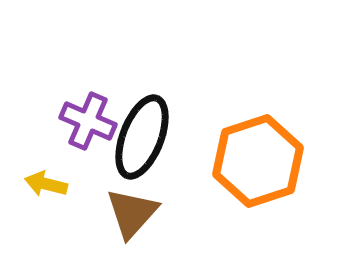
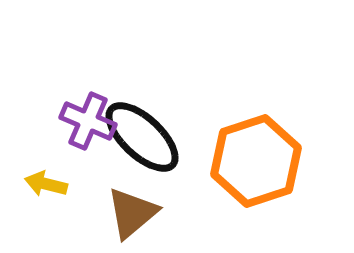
black ellipse: rotated 68 degrees counterclockwise
orange hexagon: moved 2 px left
brown triangle: rotated 8 degrees clockwise
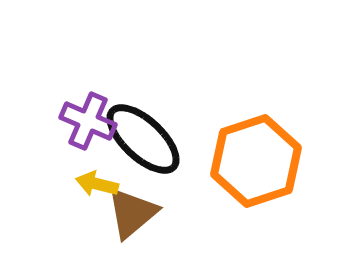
black ellipse: moved 1 px right, 2 px down
yellow arrow: moved 51 px right
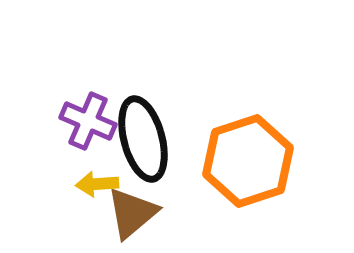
black ellipse: rotated 32 degrees clockwise
orange hexagon: moved 8 px left
yellow arrow: rotated 18 degrees counterclockwise
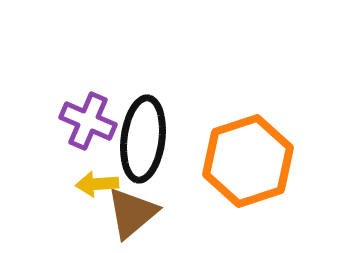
black ellipse: rotated 22 degrees clockwise
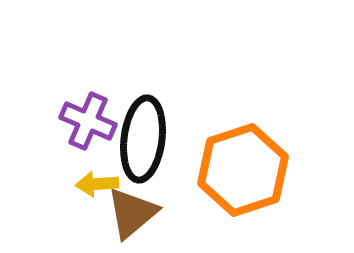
orange hexagon: moved 5 px left, 9 px down
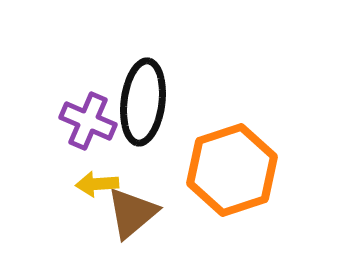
black ellipse: moved 37 px up
orange hexagon: moved 11 px left
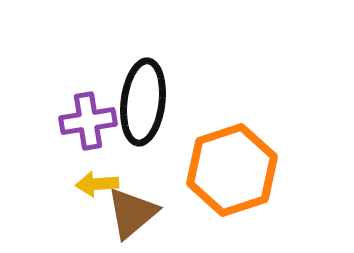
purple cross: rotated 32 degrees counterclockwise
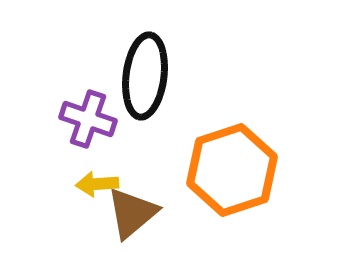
black ellipse: moved 2 px right, 26 px up
purple cross: moved 2 px up; rotated 28 degrees clockwise
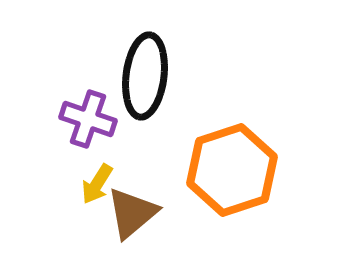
yellow arrow: rotated 54 degrees counterclockwise
